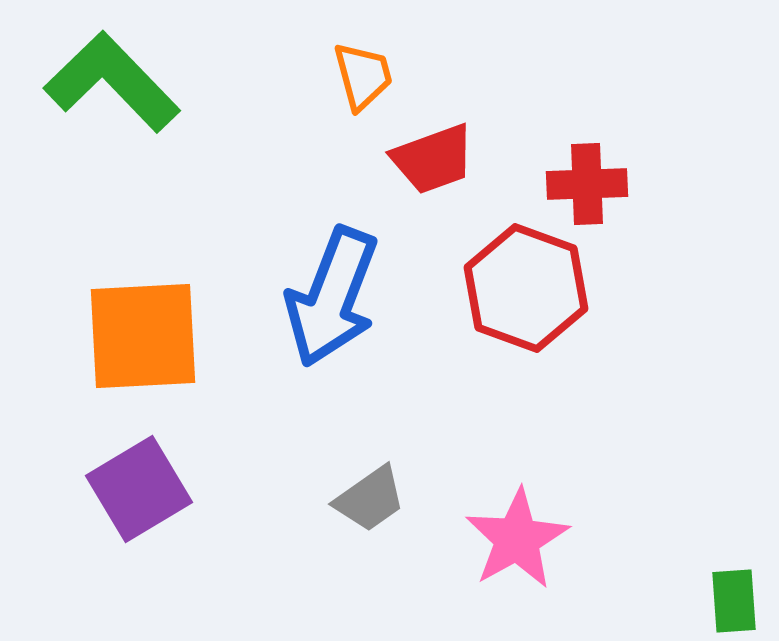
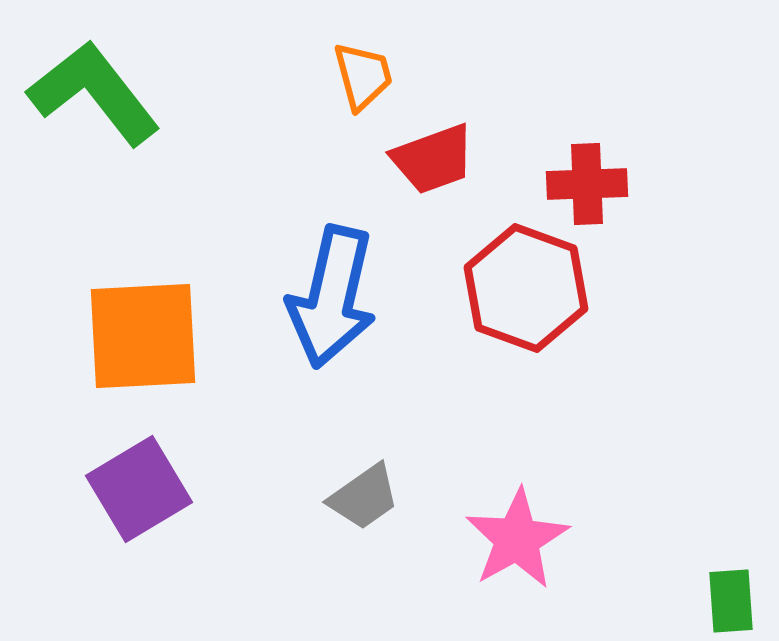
green L-shape: moved 18 px left, 11 px down; rotated 6 degrees clockwise
blue arrow: rotated 8 degrees counterclockwise
gray trapezoid: moved 6 px left, 2 px up
green rectangle: moved 3 px left
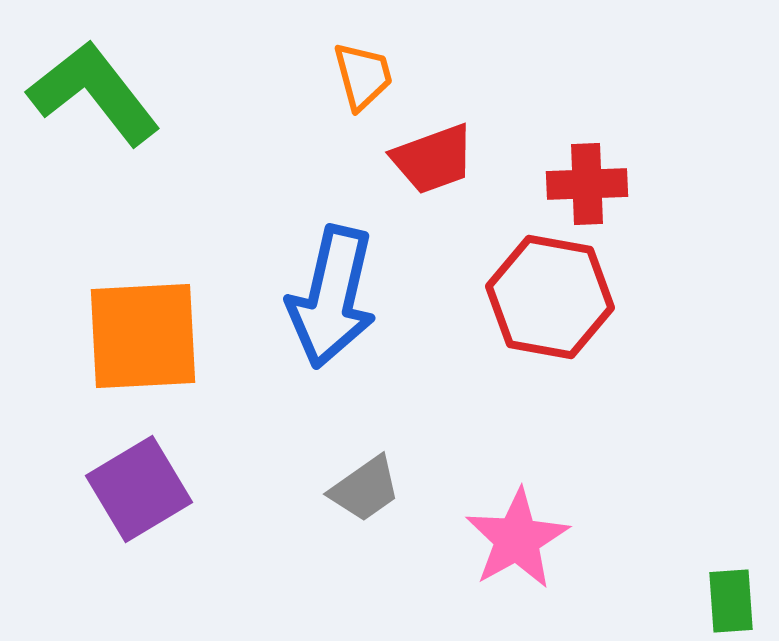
red hexagon: moved 24 px right, 9 px down; rotated 10 degrees counterclockwise
gray trapezoid: moved 1 px right, 8 px up
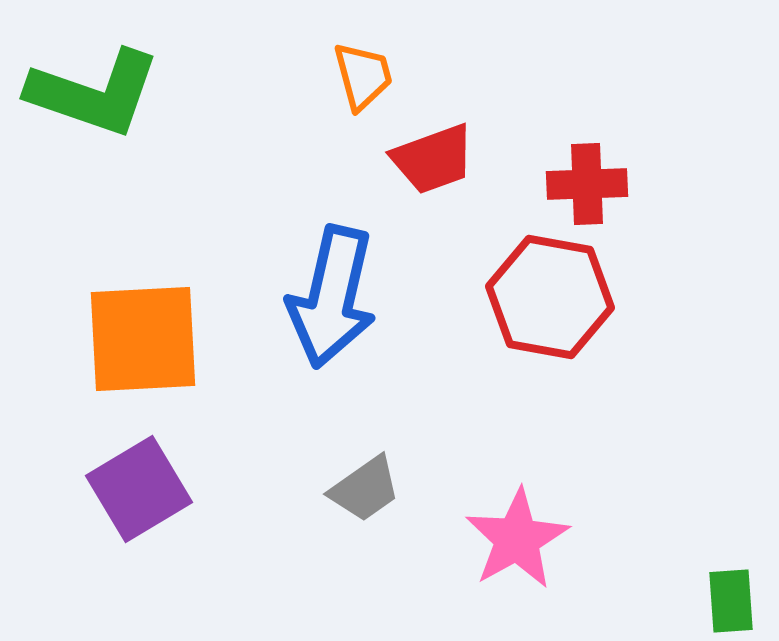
green L-shape: rotated 147 degrees clockwise
orange square: moved 3 px down
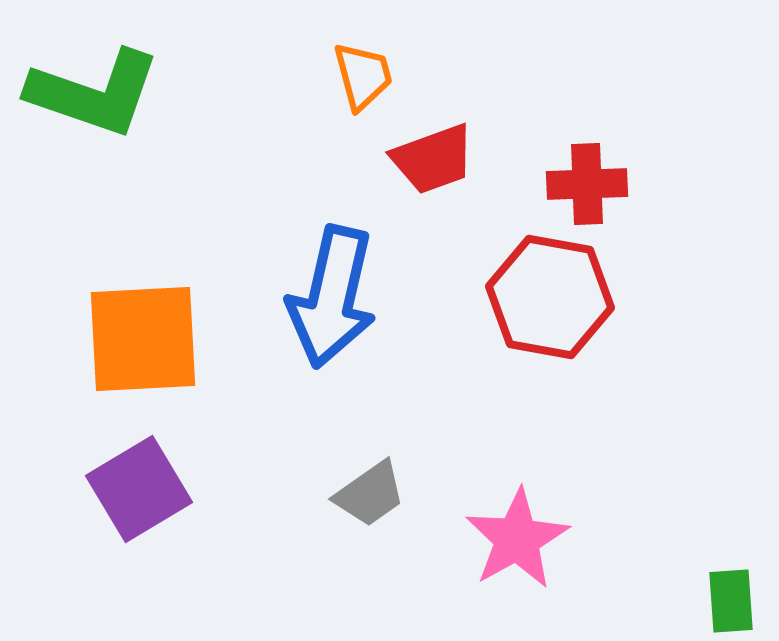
gray trapezoid: moved 5 px right, 5 px down
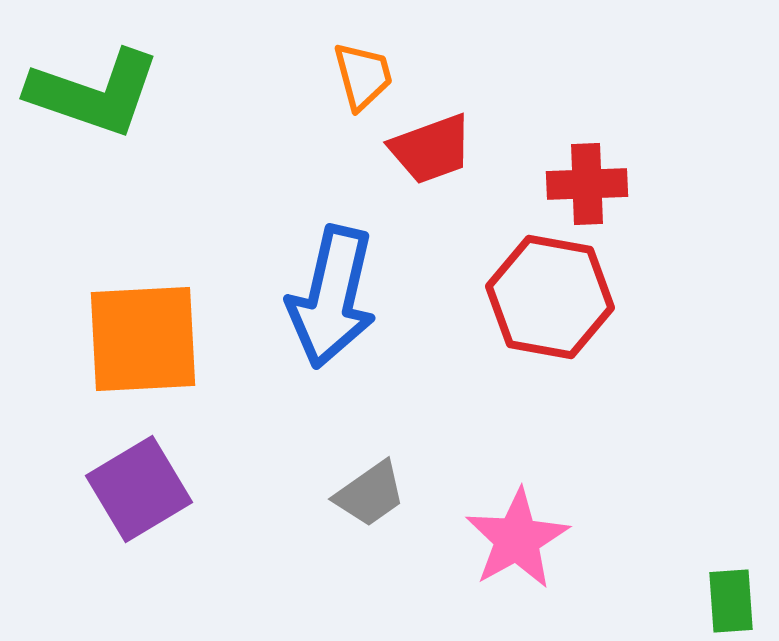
red trapezoid: moved 2 px left, 10 px up
